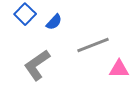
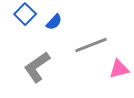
gray line: moved 2 px left
gray L-shape: moved 2 px down
pink triangle: rotated 15 degrees counterclockwise
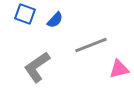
blue square: rotated 25 degrees counterclockwise
blue semicircle: moved 1 px right, 2 px up
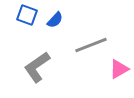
blue square: moved 2 px right, 1 px down
pink triangle: rotated 15 degrees counterclockwise
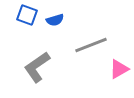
blue semicircle: rotated 30 degrees clockwise
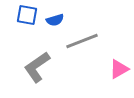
blue square: rotated 10 degrees counterclockwise
gray line: moved 9 px left, 4 px up
